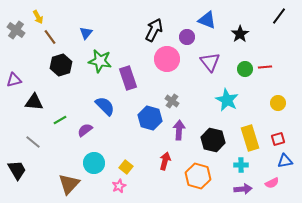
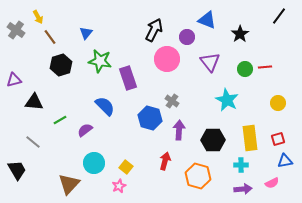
yellow rectangle at (250, 138): rotated 10 degrees clockwise
black hexagon at (213, 140): rotated 15 degrees counterclockwise
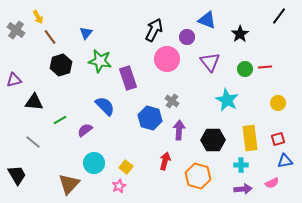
black trapezoid at (17, 170): moved 5 px down
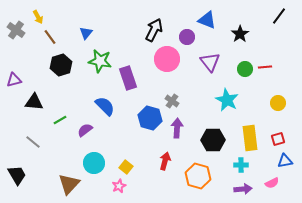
purple arrow at (179, 130): moved 2 px left, 2 px up
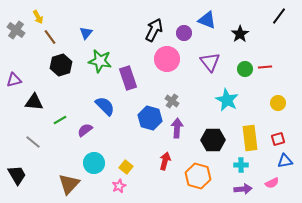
purple circle at (187, 37): moved 3 px left, 4 px up
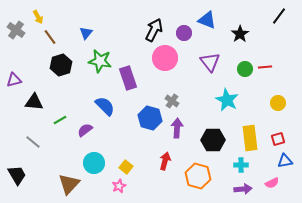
pink circle at (167, 59): moved 2 px left, 1 px up
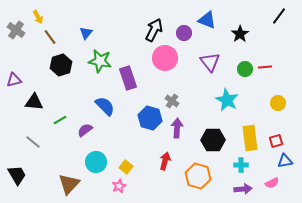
red square at (278, 139): moved 2 px left, 2 px down
cyan circle at (94, 163): moved 2 px right, 1 px up
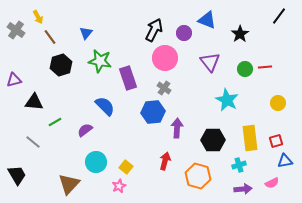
gray cross at (172, 101): moved 8 px left, 13 px up
blue hexagon at (150, 118): moved 3 px right, 6 px up; rotated 20 degrees counterclockwise
green line at (60, 120): moved 5 px left, 2 px down
cyan cross at (241, 165): moved 2 px left; rotated 16 degrees counterclockwise
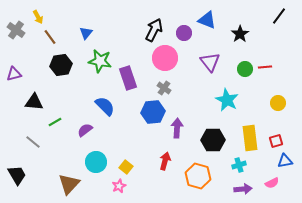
black hexagon at (61, 65): rotated 10 degrees clockwise
purple triangle at (14, 80): moved 6 px up
